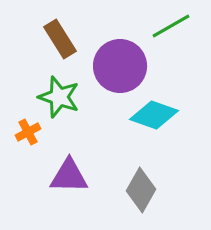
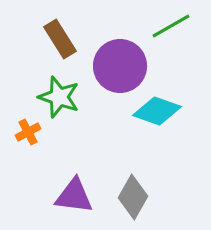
cyan diamond: moved 3 px right, 4 px up
purple triangle: moved 5 px right, 20 px down; rotated 6 degrees clockwise
gray diamond: moved 8 px left, 7 px down
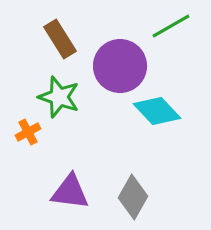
cyan diamond: rotated 27 degrees clockwise
purple triangle: moved 4 px left, 4 px up
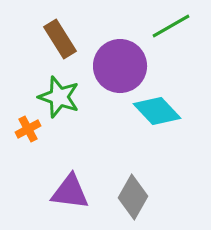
orange cross: moved 3 px up
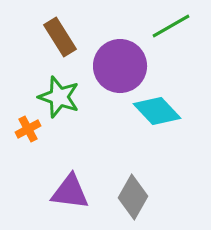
brown rectangle: moved 2 px up
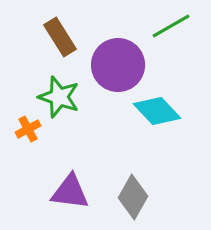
purple circle: moved 2 px left, 1 px up
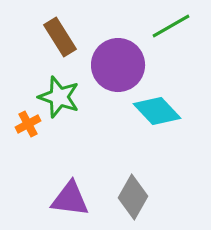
orange cross: moved 5 px up
purple triangle: moved 7 px down
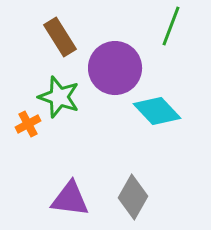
green line: rotated 39 degrees counterclockwise
purple circle: moved 3 px left, 3 px down
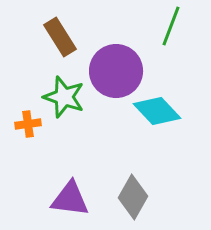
purple circle: moved 1 px right, 3 px down
green star: moved 5 px right
orange cross: rotated 20 degrees clockwise
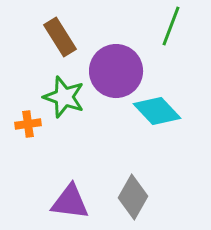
purple triangle: moved 3 px down
